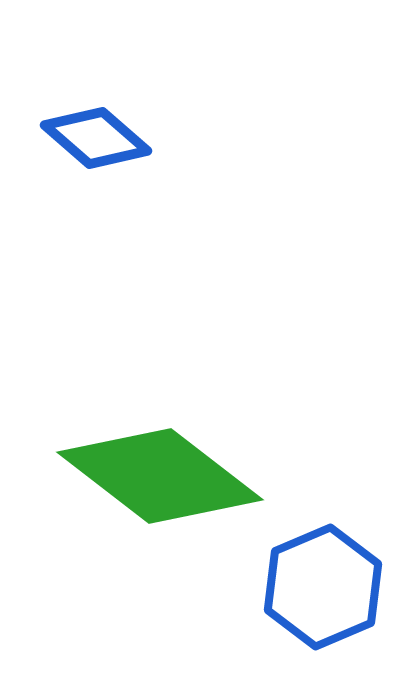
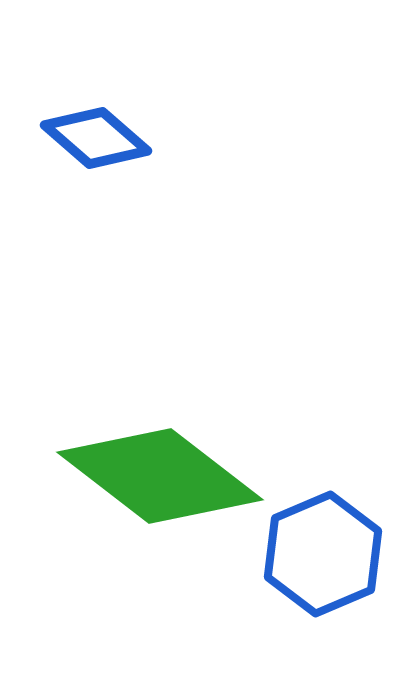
blue hexagon: moved 33 px up
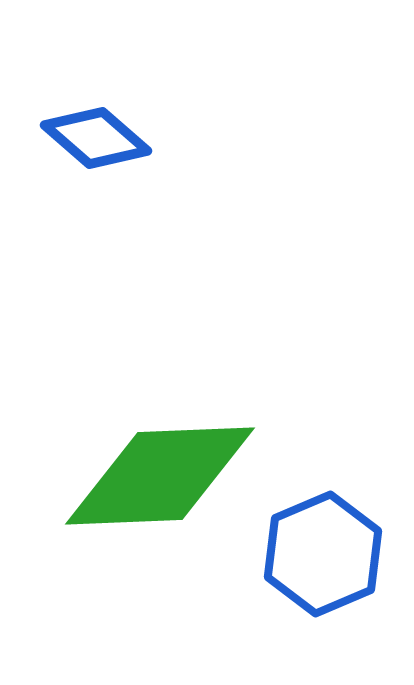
green diamond: rotated 40 degrees counterclockwise
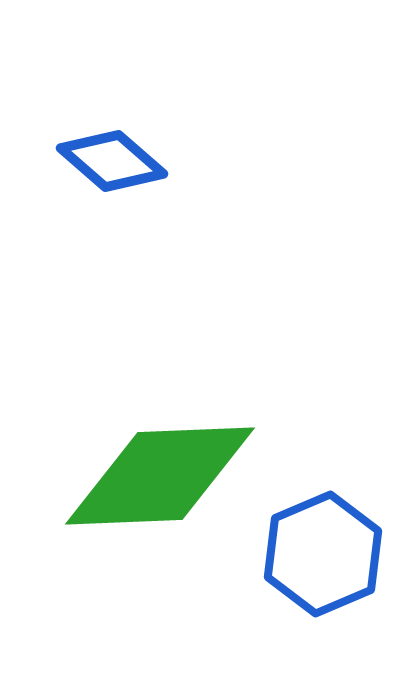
blue diamond: moved 16 px right, 23 px down
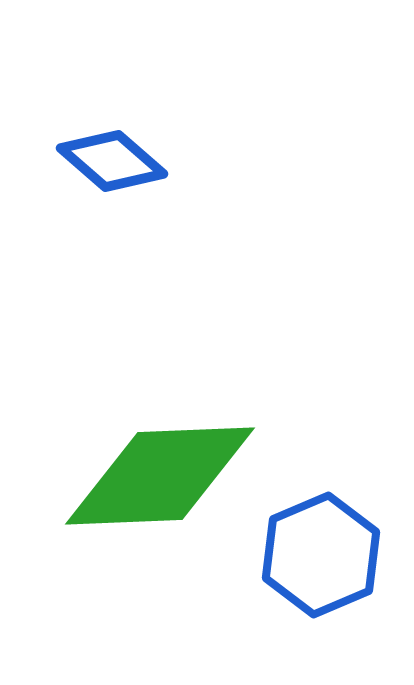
blue hexagon: moved 2 px left, 1 px down
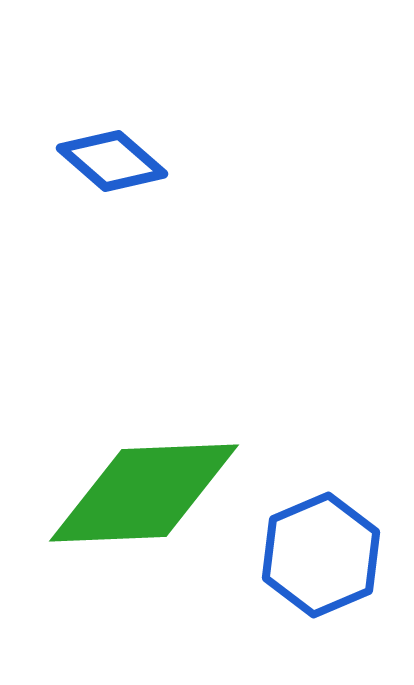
green diamond: moved 16 px left, 17 px down
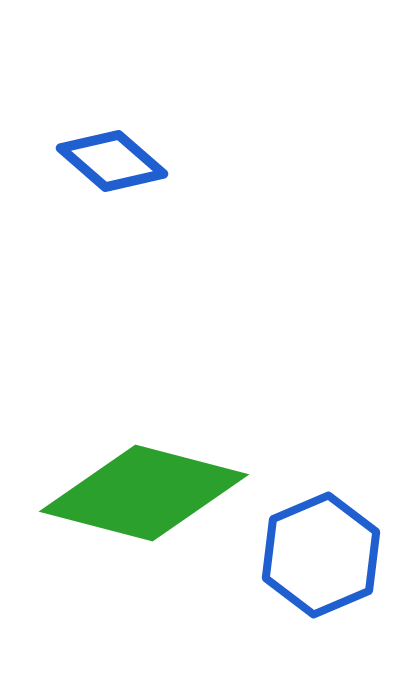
green diamond: rotated 17 degrees clockwise
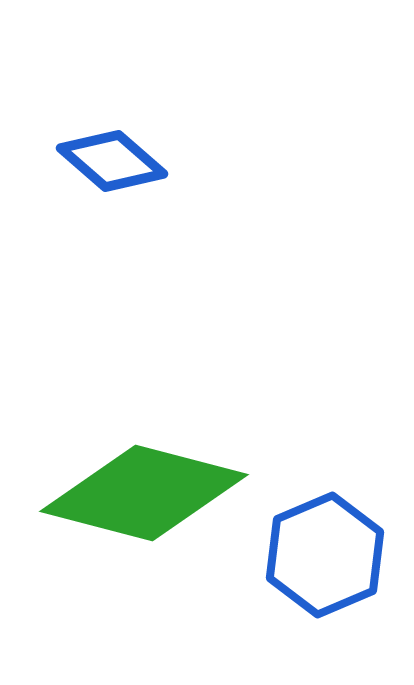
blue hexagon: moved 4 px right
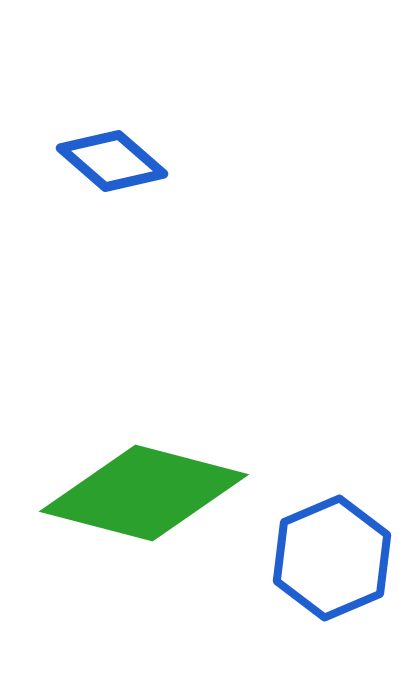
blue hexagon: moved 7 px right, 3 px down
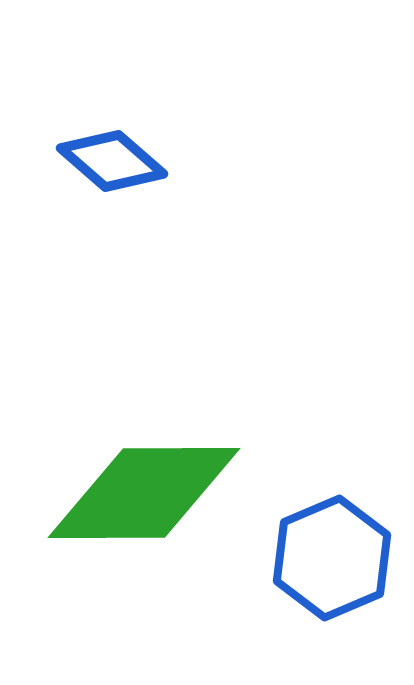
green diamond: rotated 15 degrees counterclockwise
